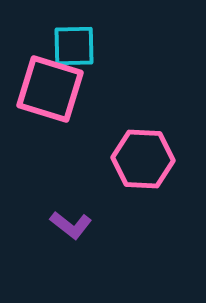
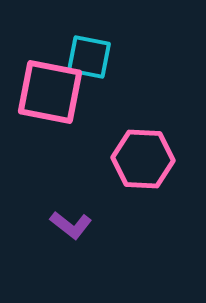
cyan square: moved 15 px right, 11 px down; rotated 12 degrees clockwise
pink square: moved 3 px down; rotated 6 degrees counterclockwise
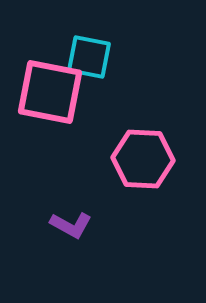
purple L-shape: rotated 9 degrees counterclockwise
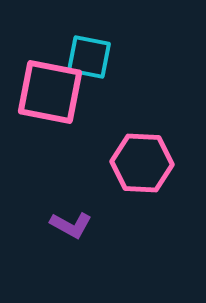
pink hexagon: moved 1 px left, 4 px down
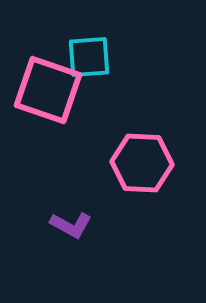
cyan square: rotated 15 degrees counterclockwise
pink square: moved 2 px left, 2 px up; rotated 8 degrees clockwise
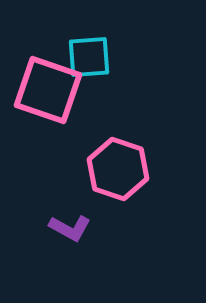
pink hexagon: moved 24 px left, 6 px down; rotated 16 degrees clockwise
purple L-shape: moved 1 px left, 3 px down
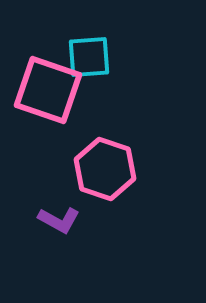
pink hexagon: moved 13 px left
purple L-shape: moved 11 px left, 8 px up
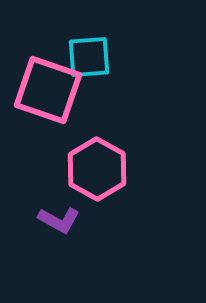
pink hexagon: moved 8 px left; rotated 10 degrees clockwise
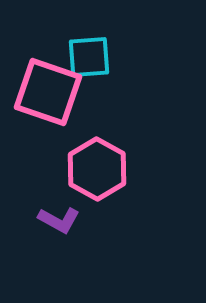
pink square: moved 2 px down
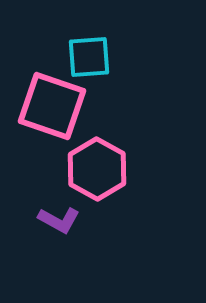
pink square: moved 4 px right, 14 px down
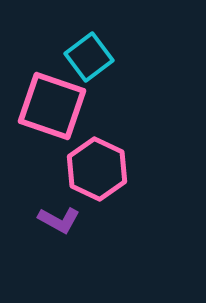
cyan square: rotated 33 degrees counterclockwise
pink hexagon: rotated 4 degrees counterclockwise
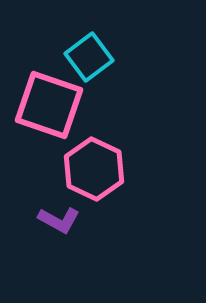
pink square: moved 3 px left, 1 px up
pink hexagon: moved 3 px left
